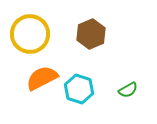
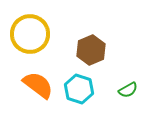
brown hexagon: moved 16 px down
orange semicircle: moved 4 px left, 7 px down; rotated 64 degrees clockwise
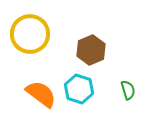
orange semicircle: moved 3 px right, 9 px down
green semicircle: rotated 78 degrees counterclockwise
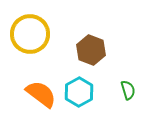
brown hexagon: rotated 16 degrees counterclockwise
cyan hexagon: moved 3 px down; rotated 12 degrees clockwise
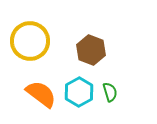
yellow circle: moved 7 px down
green semicircle: moved 18 px left, 2 px down
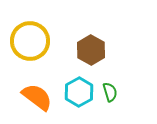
brown hexagon: rotated 8 degrees clockwise
orange semicircle: moved 4 px left, 3 px down
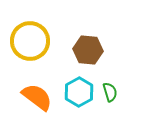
brown hexagon: moved 3 px left; rotated 24 degrees counterclockwise
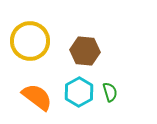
brown hexagon: moved 3 px left, 1 px down
